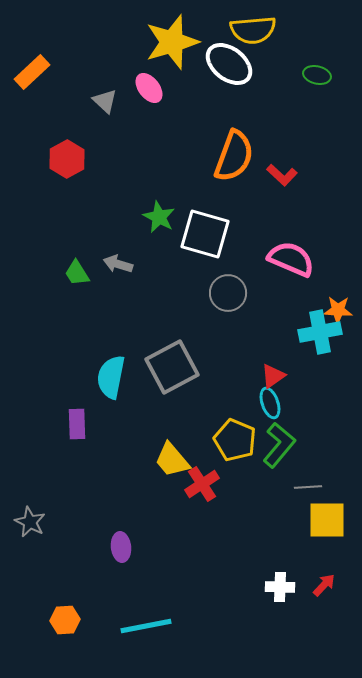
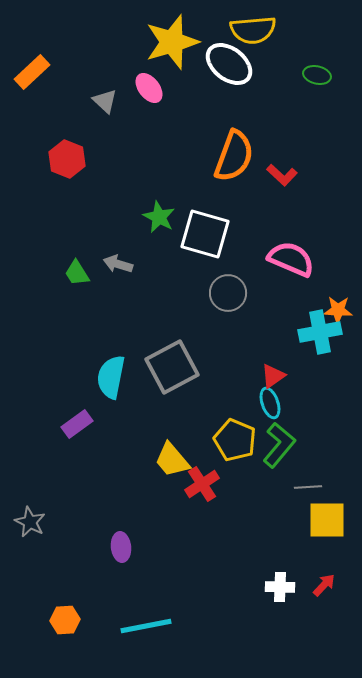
red hexagon: rotated 9 degrees counterclockwise
purple rectangle: rotated 56 degrees clockwise
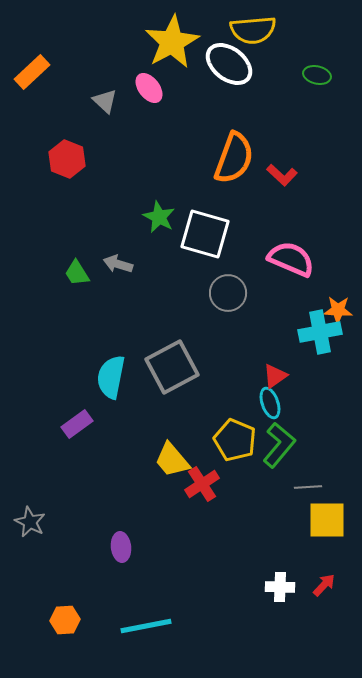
yellow star: rotated 12 degrees counterclockwise
orange semicircle: moved 2 px down
red triangle: moved 2 px right
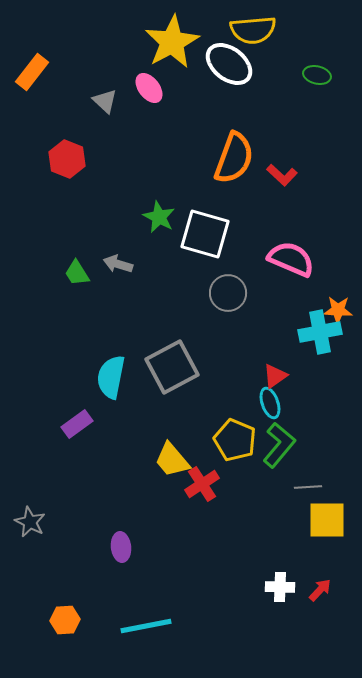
orange rectangle: rotated 9 degrees counterclockwise
red arrow: moved 4 px left, 5 px down
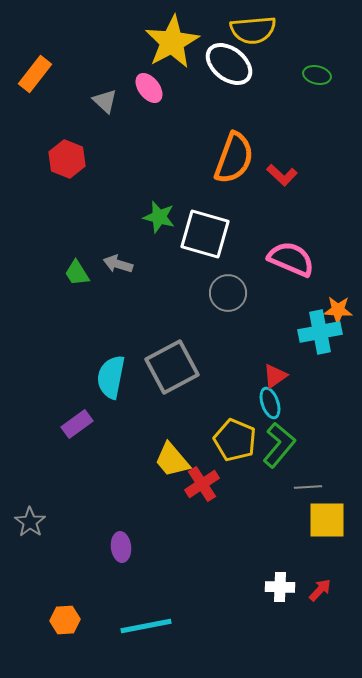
orange rectangle: moved 3 px right, 2 px down
green star: rotated 12 degrees counterclockwise
gray star: rotated 8 degrees clockwise
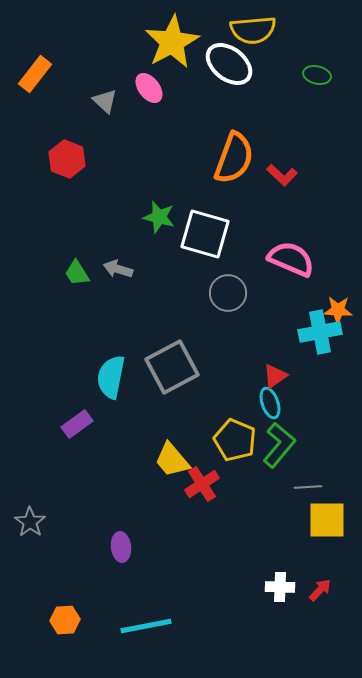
gray arrow: moved 5 px down
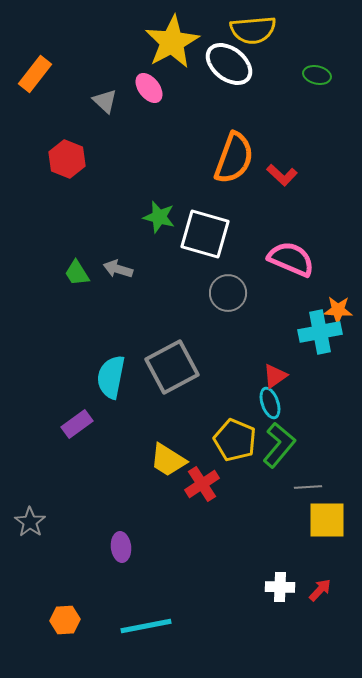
yellow trapezoid: moved 4 px left; rotated 18 degrees counterclockwise
